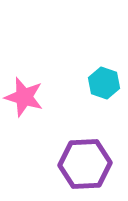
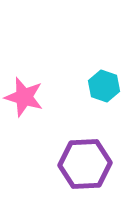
cyan hexagon: moved 3 px down
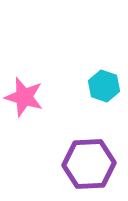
purple hexagon: moved 4 px right
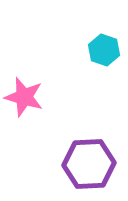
cyan hexagon: moved 36 px up
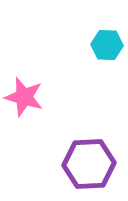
cyan hexagon: moved 3 px right, 5 px up; rotated 16 degrees counterclockwise
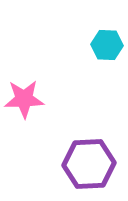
pink star: moved 2 px down; rotated 18 degrees counterclockwise
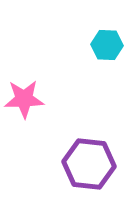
purple hexagon: rotated 9 degrees clockwise
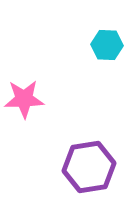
purple hexagon: moved 3 px down; rotated 15 degrees counterclockwise
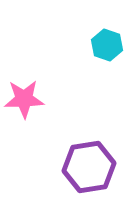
cyan hexagon: rotated 16 degrees clockwise
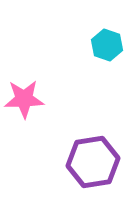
purple hexagon: moved 4 px right, 5 px up
